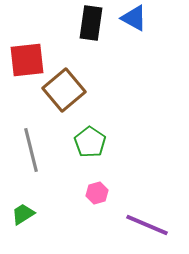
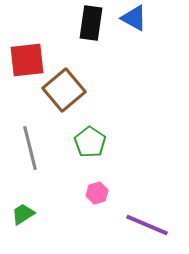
gray line: moved 1 px left, 2 px up
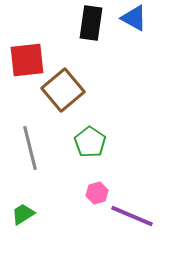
brown square: moved 1 px left
purple line: moved 15 px left, 9 px up
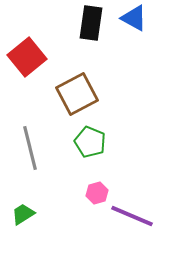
red square: moved 3 px up; rotated 33 degrees counterclockwise
brown square: moved 14 px right, 4 px down; rotated 12 degrees clockwise
green pentagon: rotated 12 degrees counterclockwise
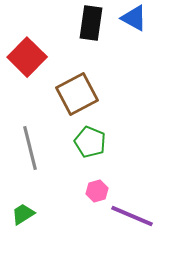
red square: rotated 6 degrees counterclockwise
pink hexagon: moved 2 px up
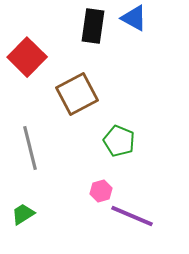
black rectangle: moved 2 px right, 3 px down
green pentagon: moved 29 px right, 1 px up
pink hexagon: moved 4 px right
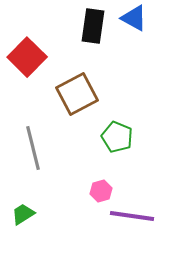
green pentagon: moved 2 px left, 4 px up
gray line: moved 3 px right
purple line: rotated 15 degrees counterclockwise
